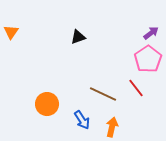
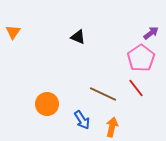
orange triangle: moved 2 px right
black triangle: rotated 42 degrees clockwise
pink pentagon: moved 7 px left, 1 px up
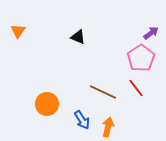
orange triangle: moved 5 px right, 1 px up
brown line: moved 2 px up
orange arrow: moved 4 px left
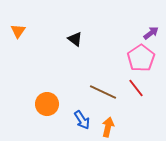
black triangle: moved 3 px left, 2 px down; rotated 14 degrees clockwise
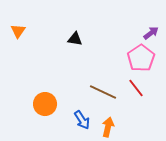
black triangle: rotated 28 degrees counterclockwise
orange circle: moved 2 px left
